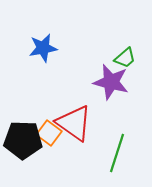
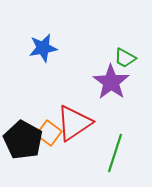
green trapezoid: rotated 70 degrees clockwise
purple star: rotated 21 degrees clockwise
red triangle: rotated 51 degrees clockwise
black pentagon: rotated 27 degrees clockwise
green line: moved 2 px left
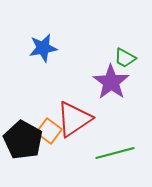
red triangle: moved 4 px up
orange square: moved 2 px up
green line: rotated 57 degrees clockwise
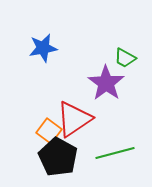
purple star: moved 5 px left, 1 px down
black pentagon: moved 35 px right, 17 px down
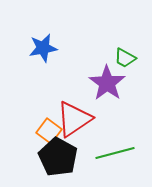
purple star: moved 1 px right
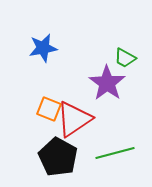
orange square: moved 22 px up; rotated 15 degrees counterclockwise
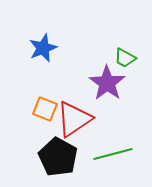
blue star: rotated 12 degrees counterclockwise
orange square: moved 4 px left
green line: moved 2 px left, 1 px down
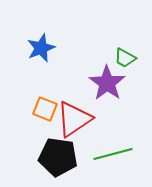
blue star: moved 2 px left
black pentagon: rotated 21 degrees counterclockwise
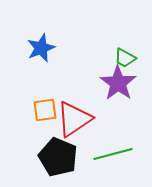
purple star: moved 11 px right
orange square: moved 1 px down; rotated 30 degrees counterclockwise
black pentagon: rotated 15 degrees clockwise
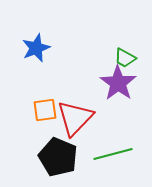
blue star: moved 5 px left
red triangle: moved 1 px right, 1 px up; rotated 12 degrees counterclockwise
